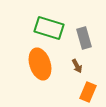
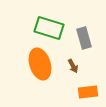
brown arrow: moved 4 px left
orange rectangle: rotated 60 degrees clockwise
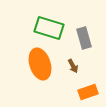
orange rectangle: rotated 12 degrees counterclockwise
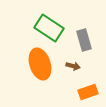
green rectangle: rotated 16 degrees clockwise
gray rectangle: moved 2 px down
brown arrow: rotated 48 degrees counterclockwise
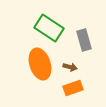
brown arrow: moved 3 px left, 1 px down
orange rectangle: moved 15 px left, 4 px up
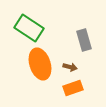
green rectangle: moved 20 px left
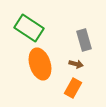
brown arrow: moved 6 px right, 3 px up
orange rectangle: rotated 42 degrees counterclockwise
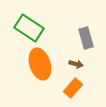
gray rectangle: moved 2 px right, 2 px up
orange rectangle: rotated 12 degrees clockwise
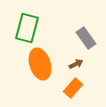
green rectangle: moved 2 px left; rotated 72 degrees clockwise
gray rectangle: rotated 20 degrees counterclockwise
brown arrow: rotated 40 degrees counterclockwise
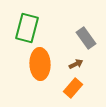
orange ellipse: rotated 16 degrees clockwise
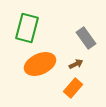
orange ellipse: rotated 68 degrees clockwise
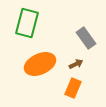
green rectangle: moved 5 px up
orange rectangle: rotated 18 degrees counterclockwise
